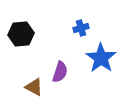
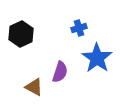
blue cross: moved 2 px left
black hexagon: rotated 20 degrees counterclockwise
blue star: moved 4 px left
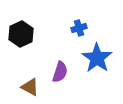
brown triangle: moved 4 px left
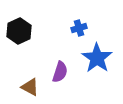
black hexagon: moved 2 px left, 3 px up
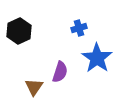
brown triangle: moved 4 px right; rotated 36 degrees clockwise
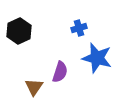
blue star: rotated 20 degrees counterclockwise
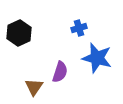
black hexagon: moved 2 px down
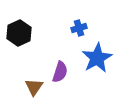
blue star: rotated 28 degrees clockwise
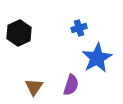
purple semicircle: moved 11 px right, 13 px down
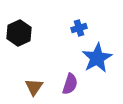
purple semicircle: moved 1 px left, 1 px up
